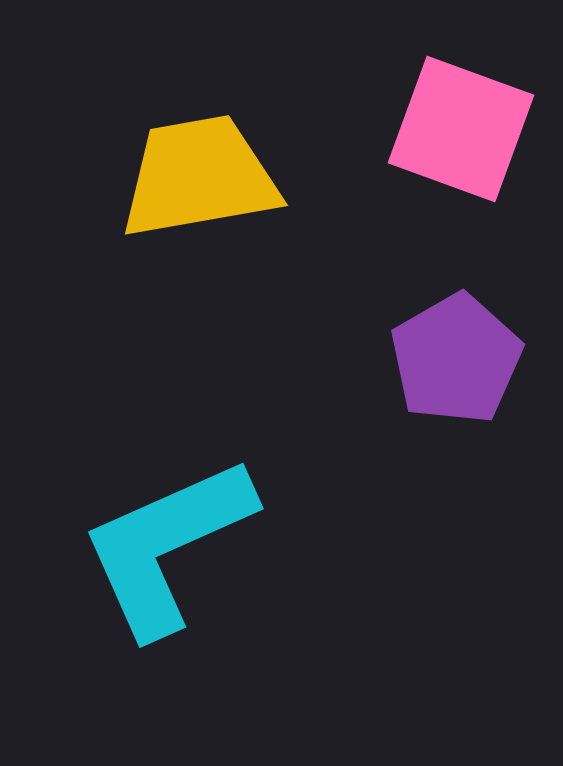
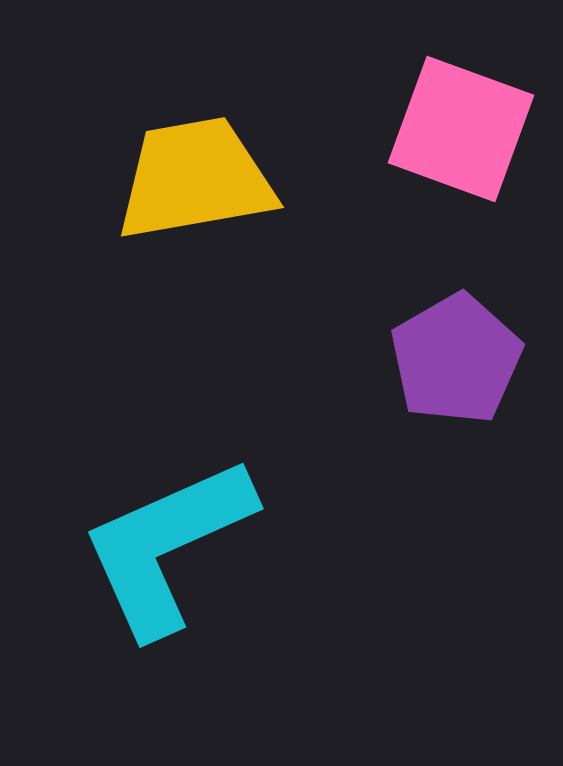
yellow trapezoid: moved 4 px left, 2 px down
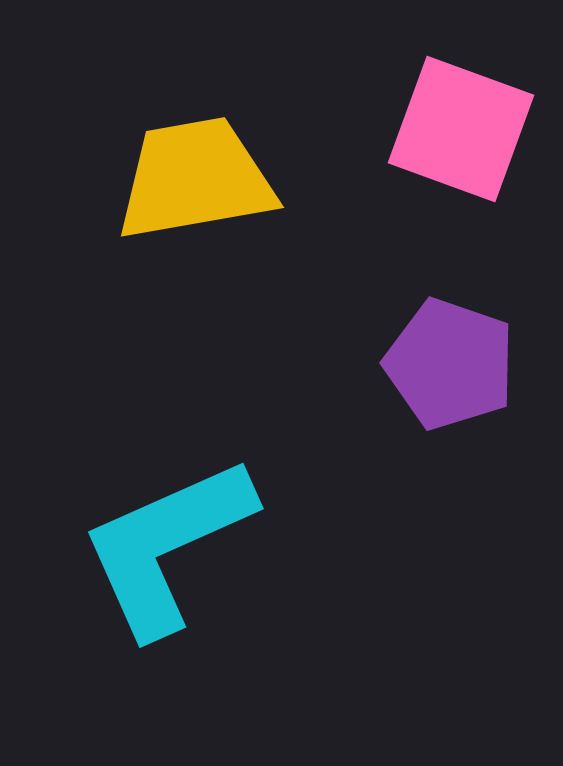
purple pentagon: moved 6 px left, 5 px down; rotated 23 degrees counterclockwise
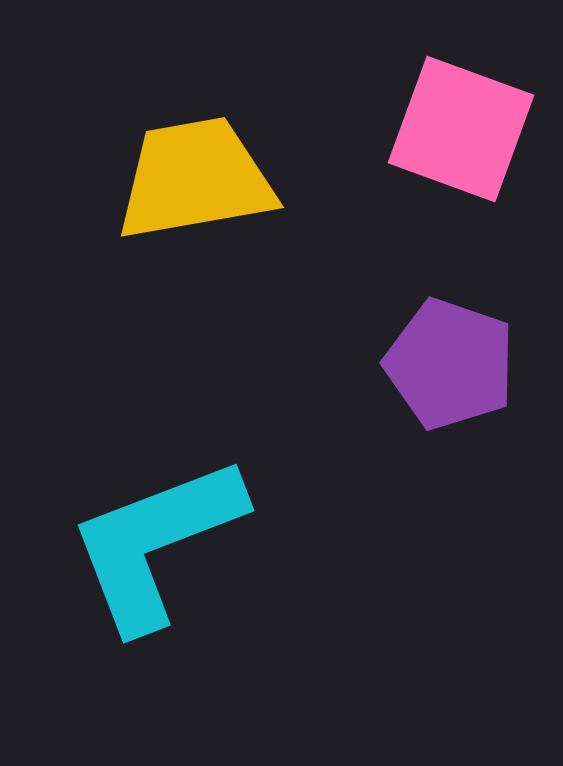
cyan L-shape: moved 11 px left, 3 px up; rotated 3 degrees clockwise
